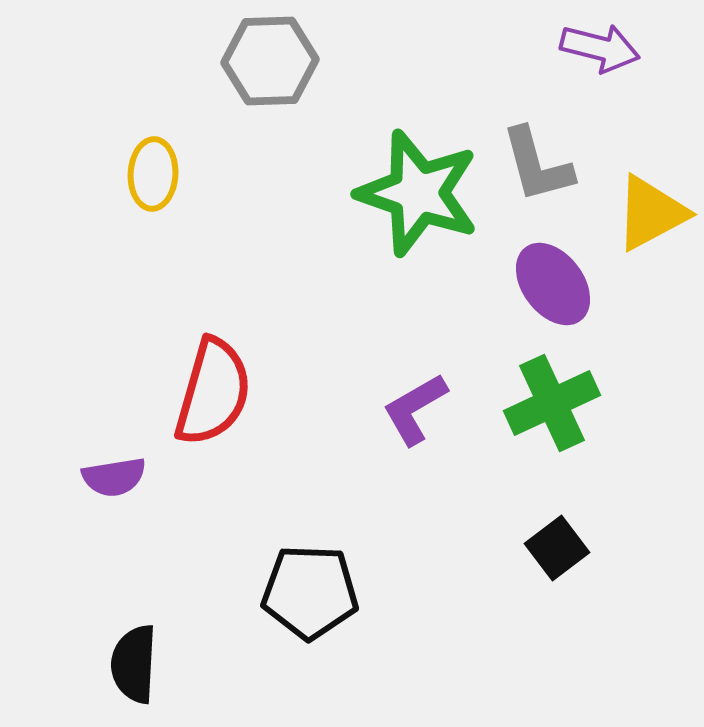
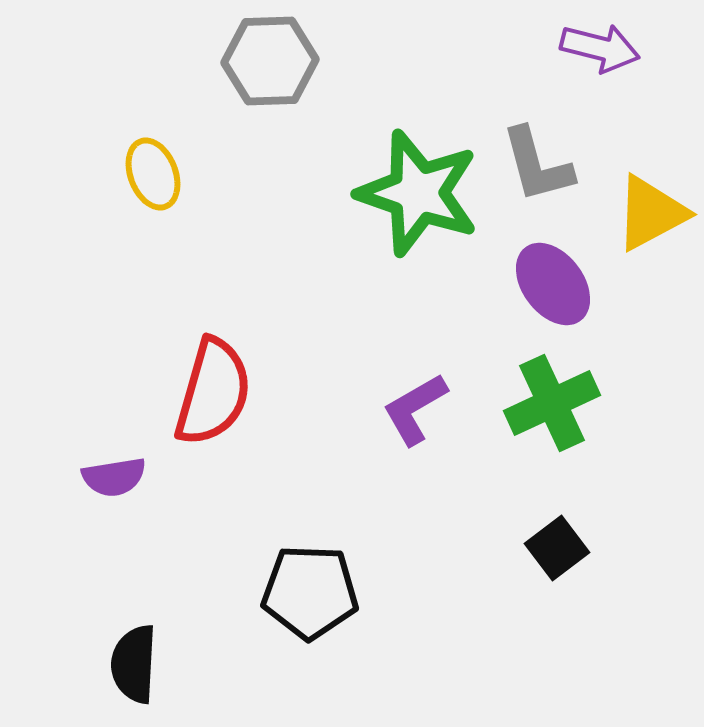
yellow ellipse: rotated 24 degrees counterclockwise
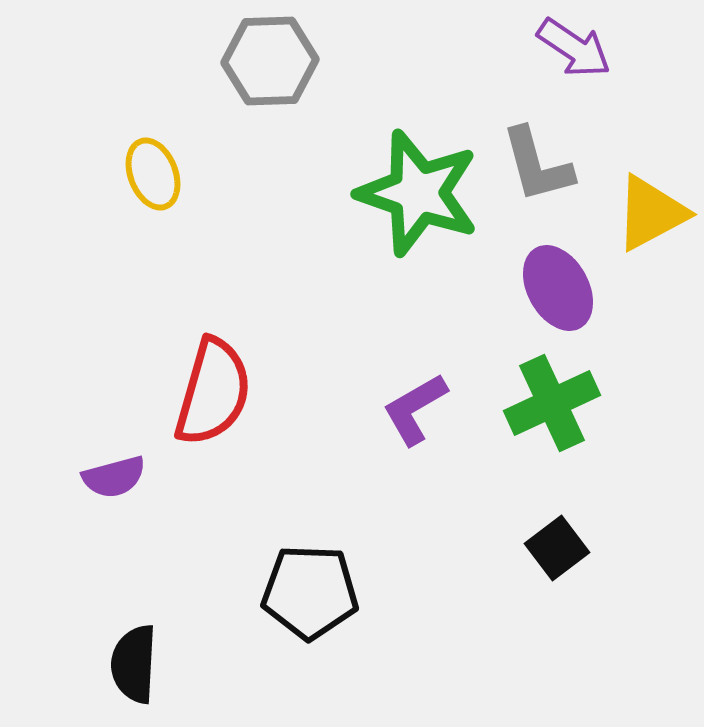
purple arrow: moved 26 px left; rotated 20 degrees clockwise
purple ellipse: moved 5 px right, 4 px down; rotated 8 degrees clockwise
purple semicircle: rotated 6 degrees counterclockwise
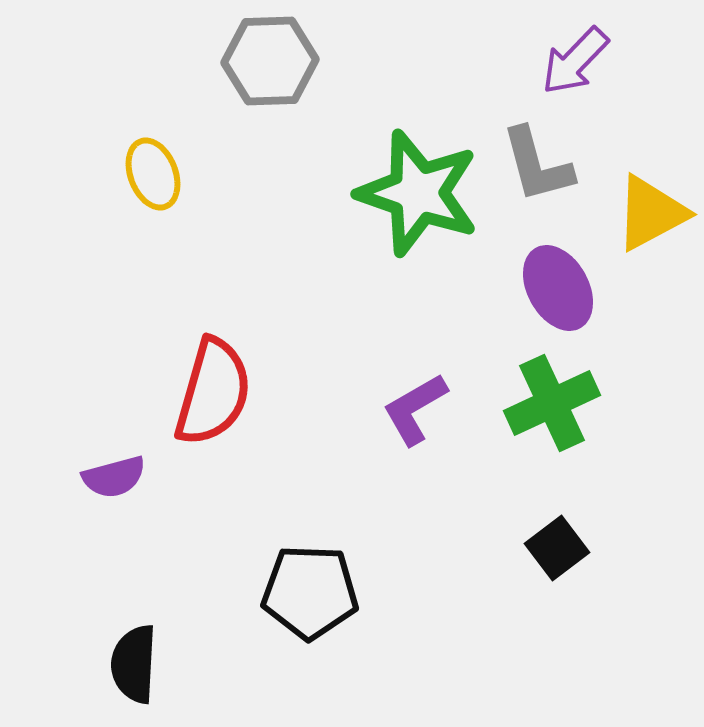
purple arrow: moved 1 px right, 13 px down; rotated 100 degrees clockwise
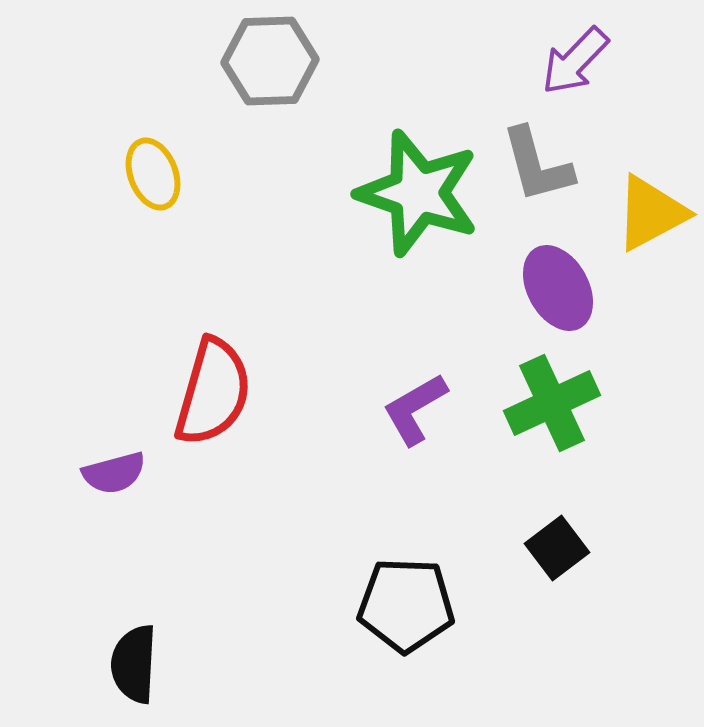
purple semicircle: moved 4 px up
black pentagon: moved 96 px right, 13 px down
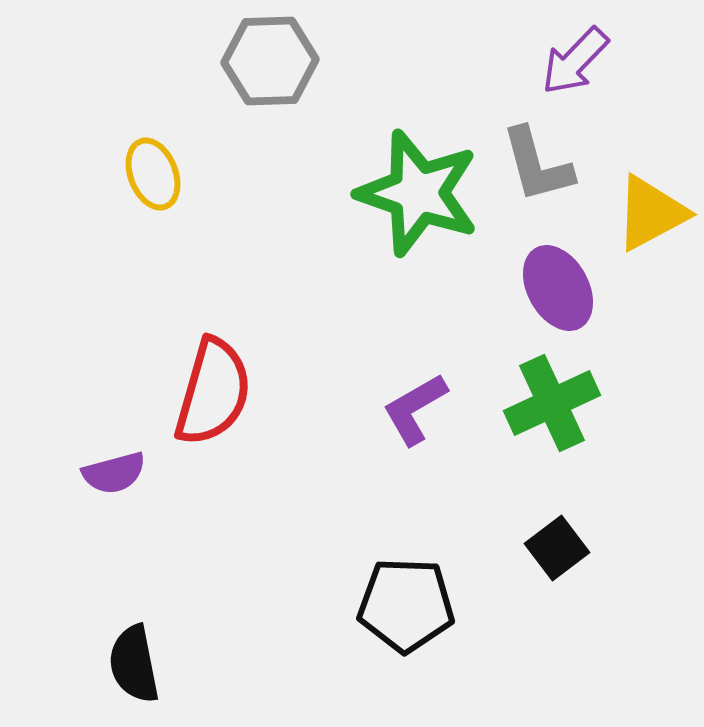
black semicircle: rotated 14 degrees counterclockwise
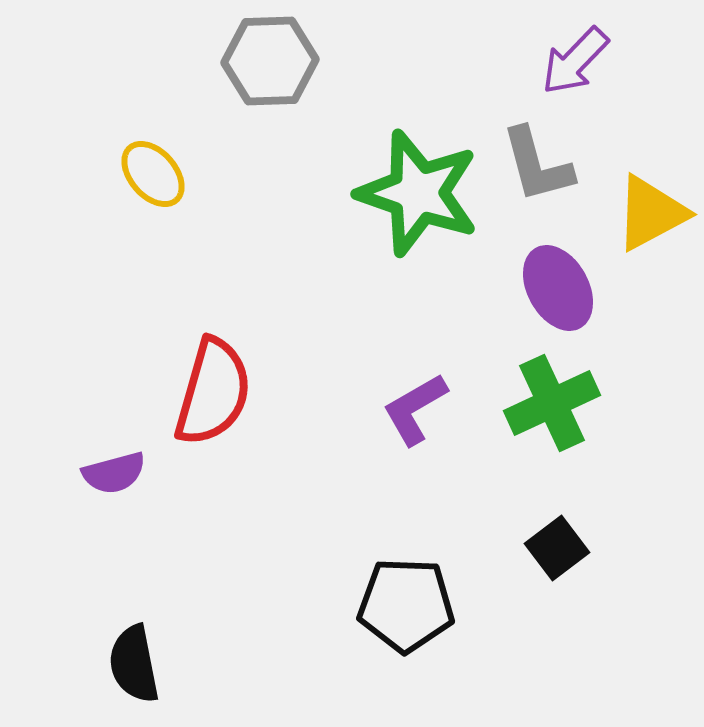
yellow ellipse: rotated 20 degrees counterclockwise
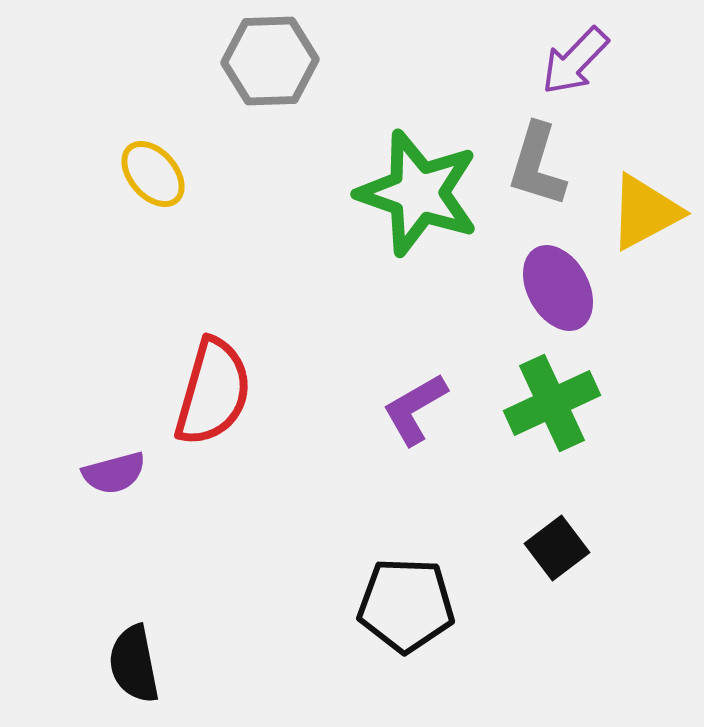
gray L-shape: rotated 32 degrees clockwise
yellow triangle: moved 6 px left, 1 px up
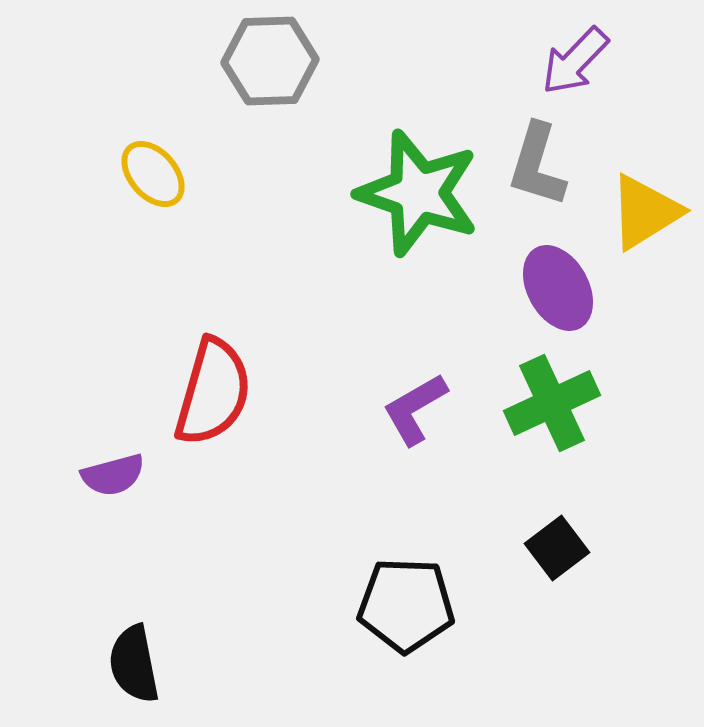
yellow triangle: rotated 4 degrees counterclockwise
purple semicircle: moved 1 px left, 2 px down
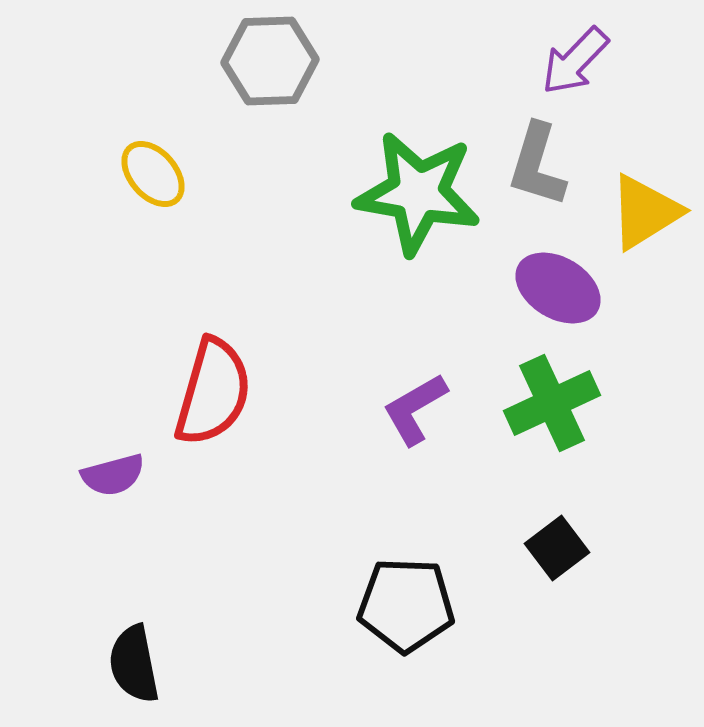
green star: rotated 9 degrees counterclockwise
purple ellipse: rotated 30 degrees counterclockwise
